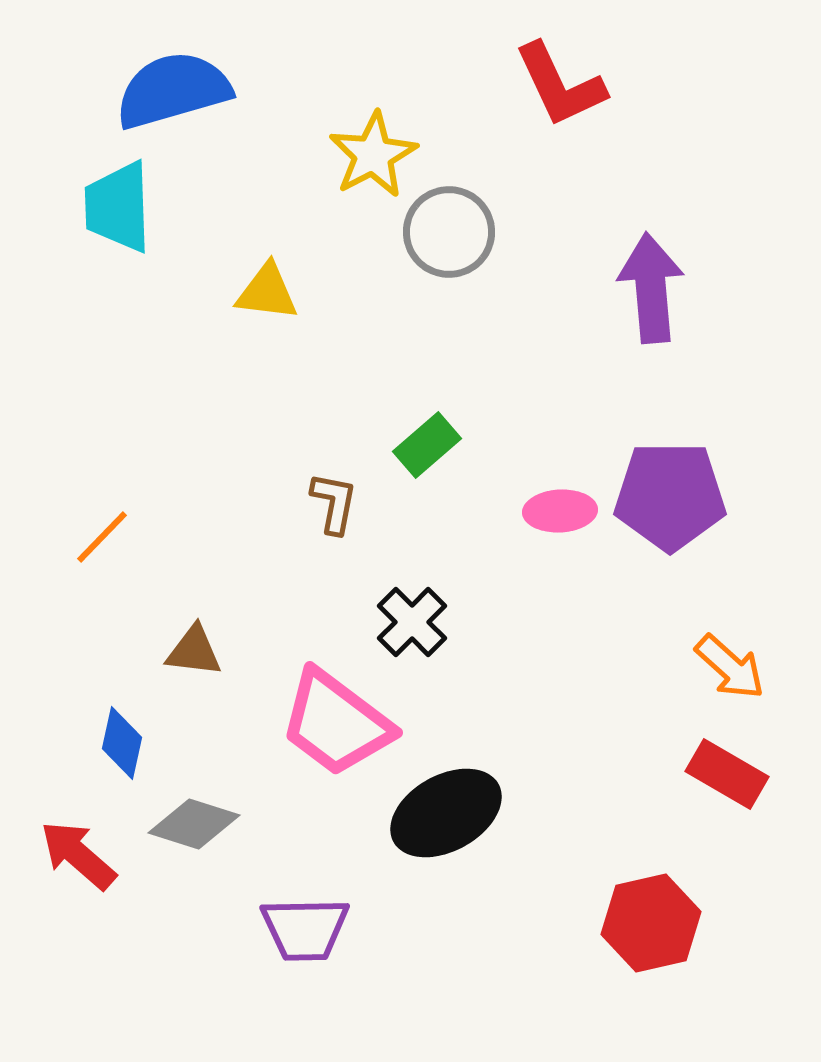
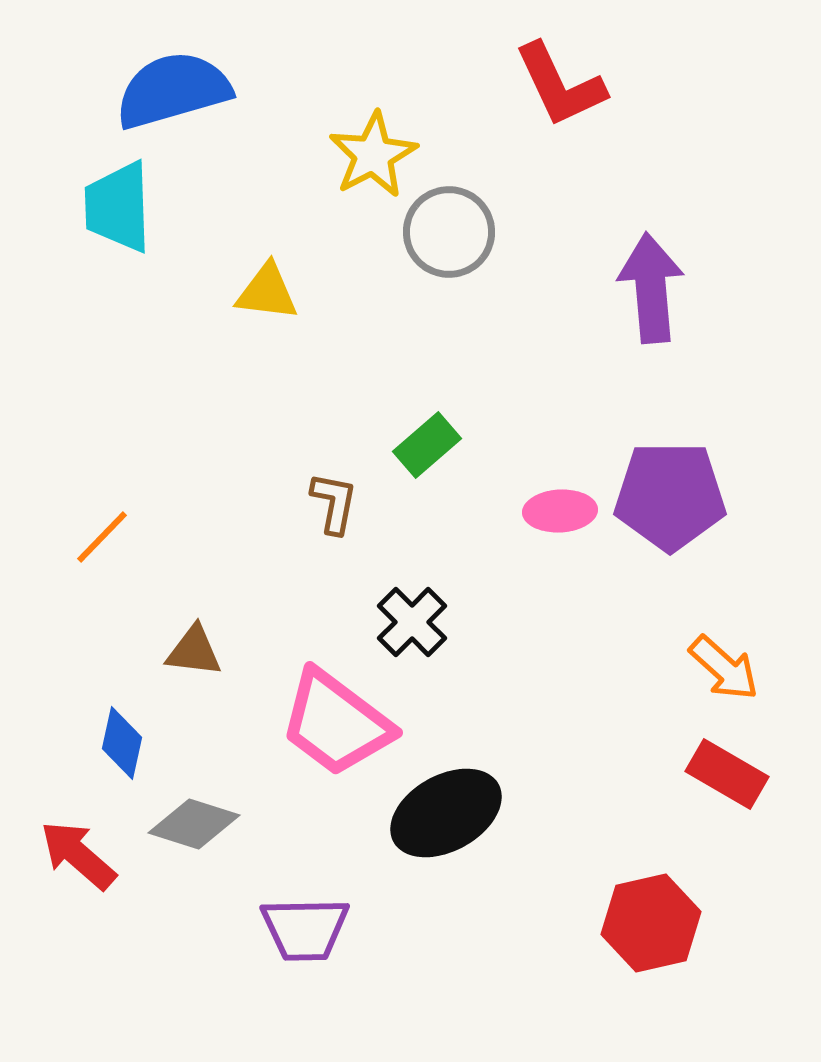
orange arrow: moved 6 px left, 1 px down
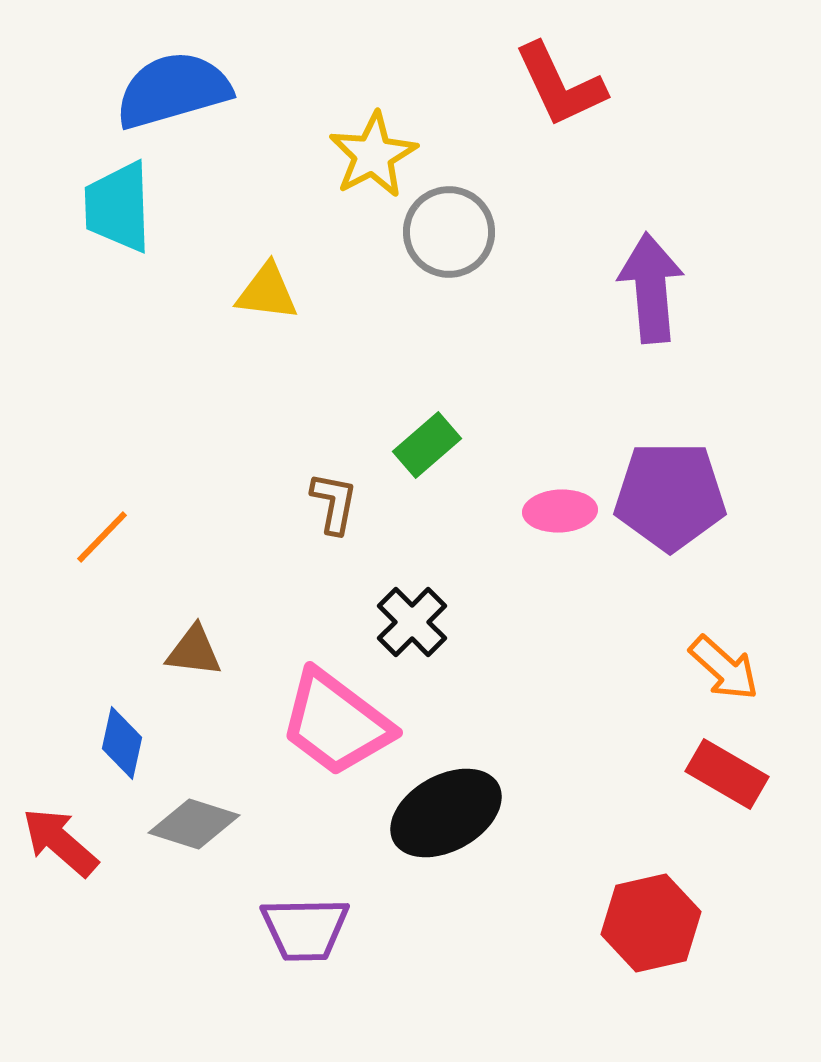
red arrow: moved 18 px left, 13 px up
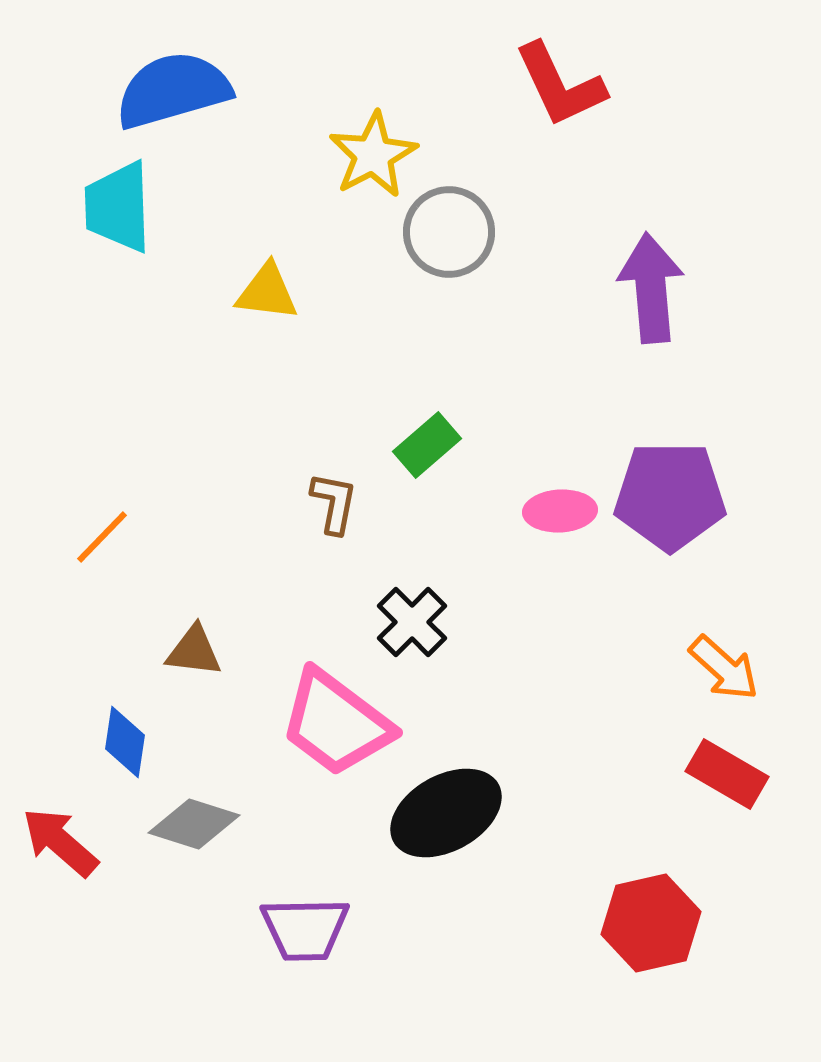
blue diamond: moved 3 px right, 1 px up; rotated 4 degrees counterclockwise
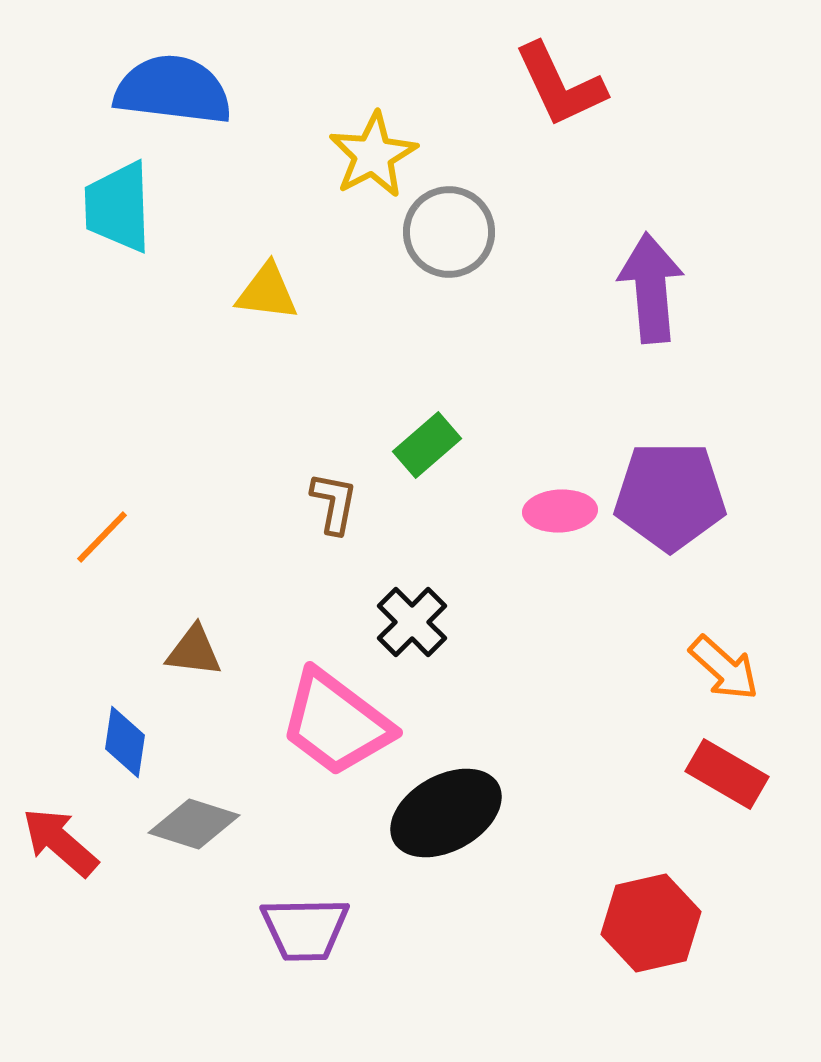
blue semicircle: rotated 23 degrees clockwise
